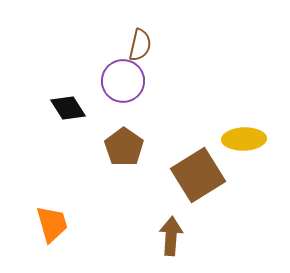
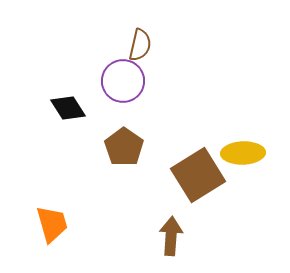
yellow ellipse: moved 1 px left, 14 px down
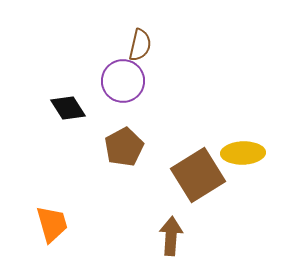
brown pentagon: rotated 9 degrees clockwise
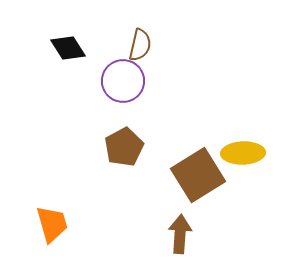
black diamond: moved 60 px up
brown arrow: moved 9 px right, 2 px up
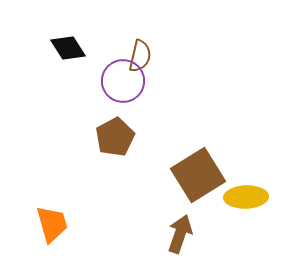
brown semicircle: moved 11 px down
brown pentagon: moved 9 px left, 10 px up
yellow ellipse: moved 3 px right, 44 px down
brown arrow: rotated 15 degrees clockwise
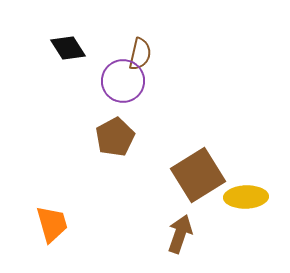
brown semicircle: moved 2 px up
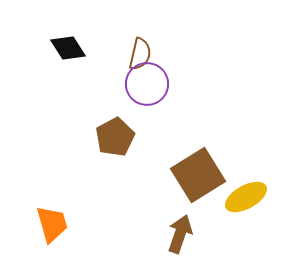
purple circle: moved 24 px right, 3 px down
yellow ellipse: rotated 27 degrees counterclockwise
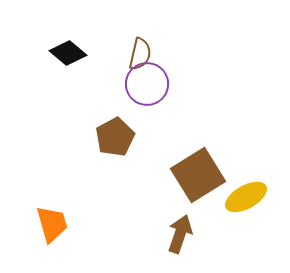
black diamond: moved 5 px down; rotated 18 degrees counterclockwise
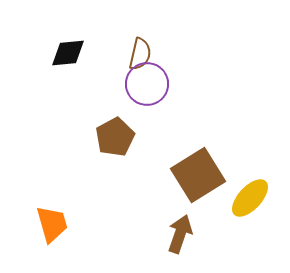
black diamond: rotated 45 degrees counterclockwise
yellow ellipse: moved 4 px right, 1 px down; rotated 18 degrees counterclockwise
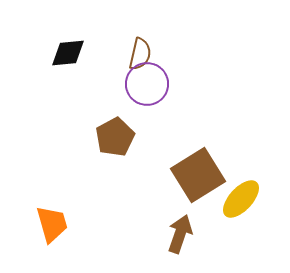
yellow ellipse: moved 9 px left, 1 px down
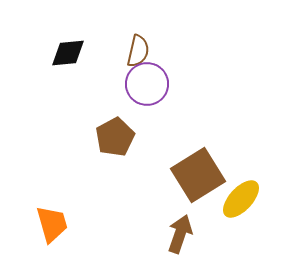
brown semicircle: moved 2 px left, 3 px up
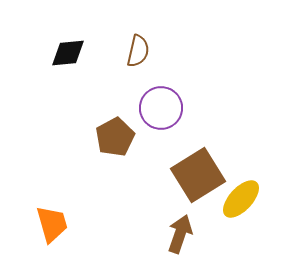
purple circle: moved 14 px right, 24 px down
